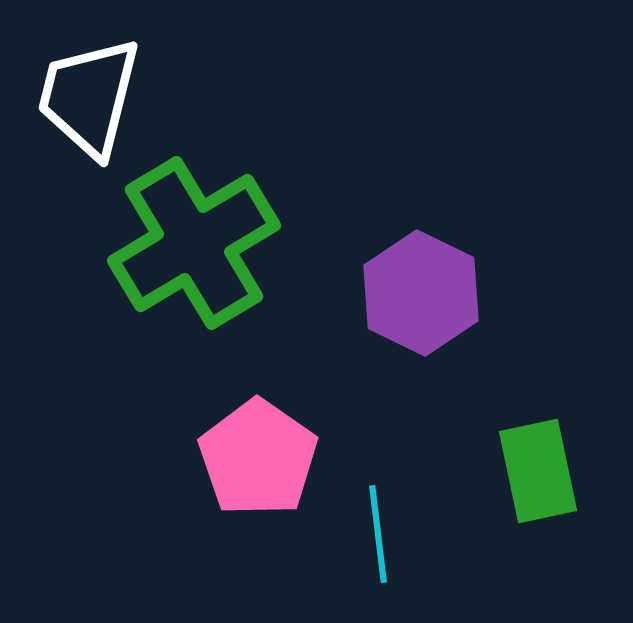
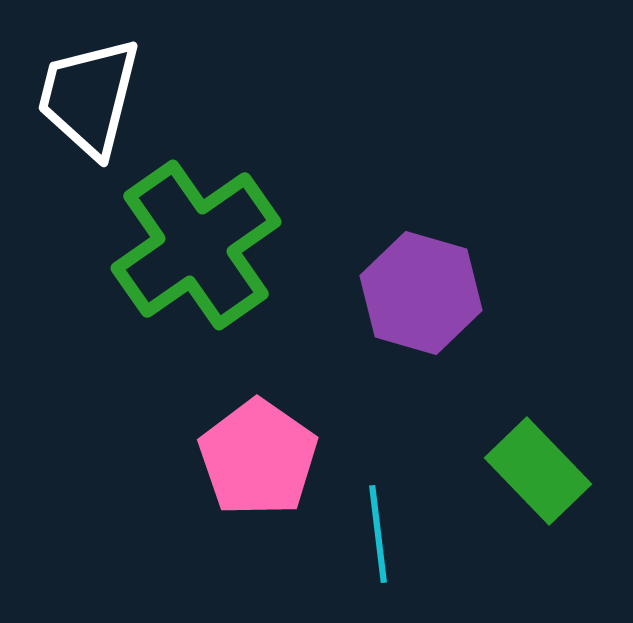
green cross: moved 2 px right, 2 px down; rotated 4 degrees counterclockwise
purple hexagon: rotated 10 degrees counterclockwise
green rectangle: rotated 32 degrees counterclockwise
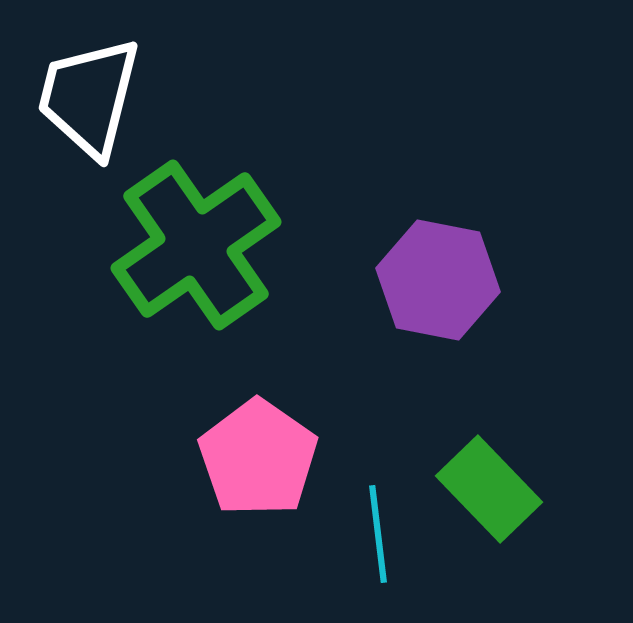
purple hexagon: moved 17 px right, 13 px up; rotated 5 degrees counterclockwise
green rectangle: moved 49 px left, 18 px down
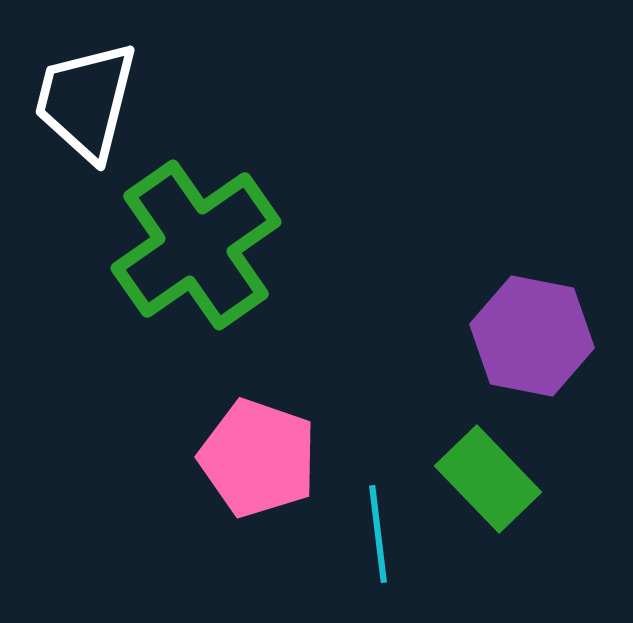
white trapezoid: moved 3 px left, 4 px down
purple hexagon: moved 94 px right, 56 px down
pink pentagon: rotated 16 degrees counterclockwise
green rectangle: moved 1 px left, 10 px up
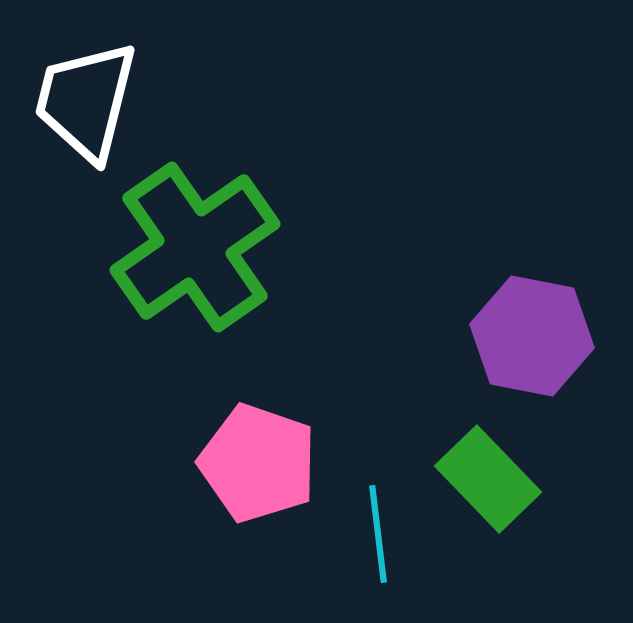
green cross: moved 1 px left, 2 px down
pink pentagon: moved 5 px down
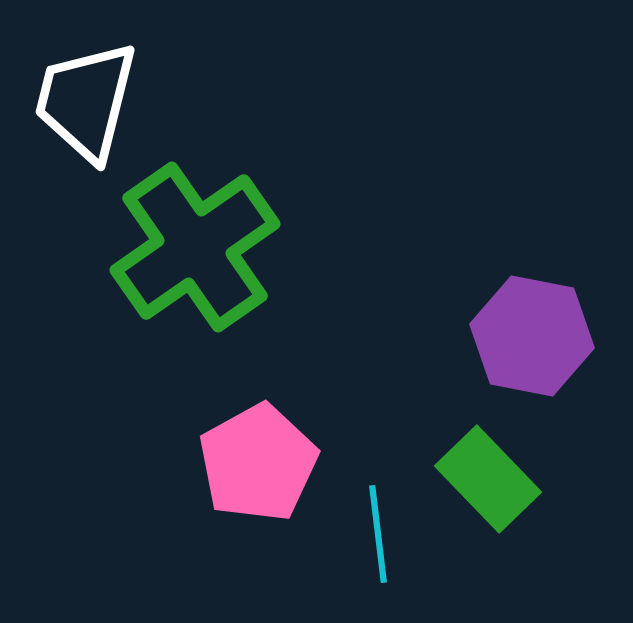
pink pentagon: rotated 24 degrees clockwise
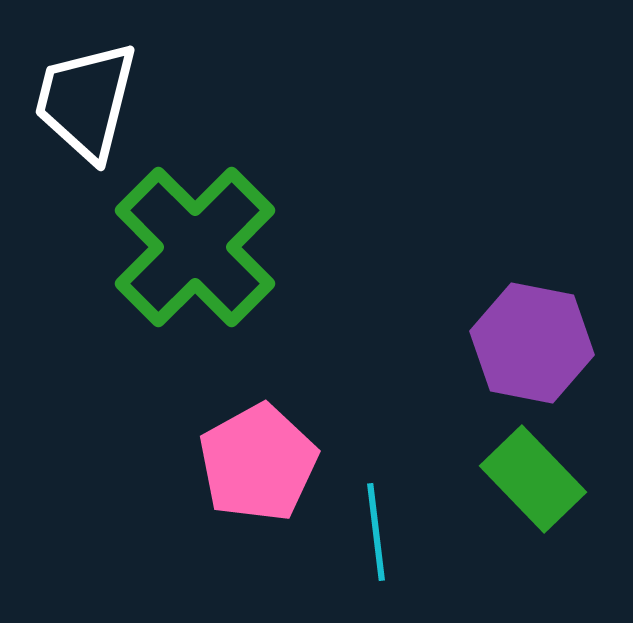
green cross: rotated 10 degrees counterclockwise
purple hexagon: moved 7 px down
green rectangle: moved 45 px right
cyan line: moved 2 px left, 2 px up
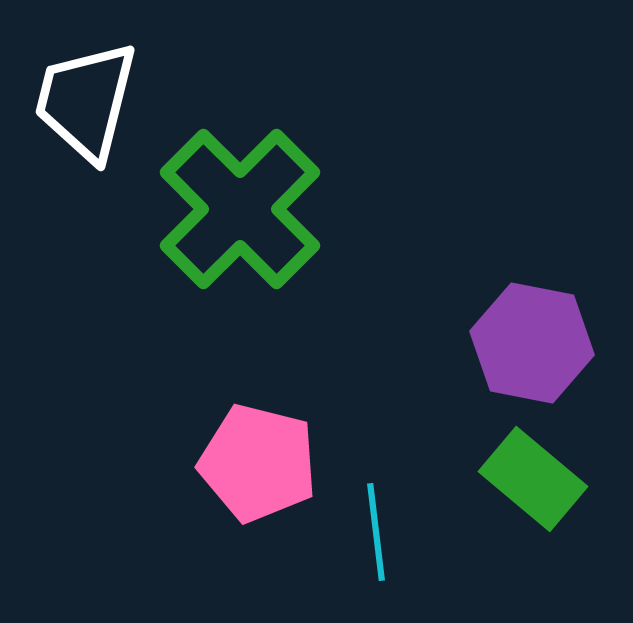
green cross: moved 45 px right, 38 px up
pink pentagon: rotated 29 degrees counterclockwise
green rectangle: rotated 6 degrees counterclockwise
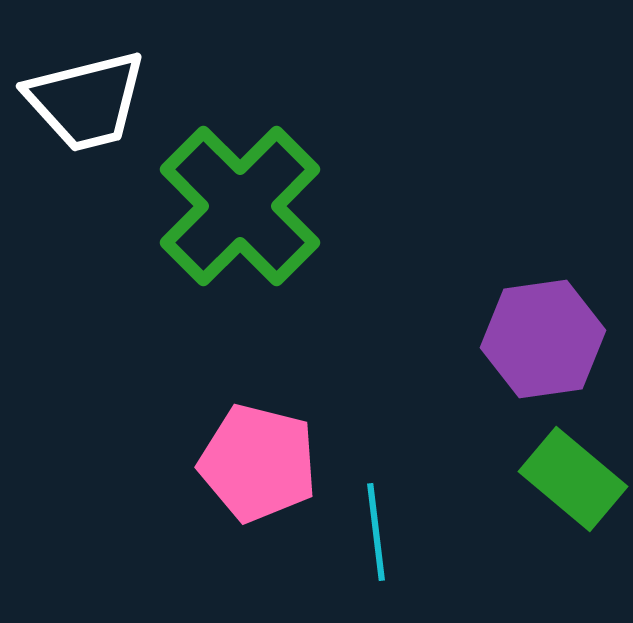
white trapezoid: rotated 118 degrees counterclockwise
green cross: moved 3 px up
purple hexagon: moved 11 px right, 4 px up; rotated 19 degrees counterclockwise
green rectangle: moved 40 px right
